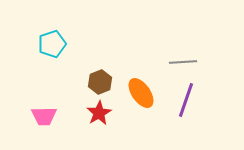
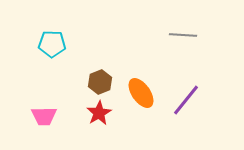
cyan pentagon: rotated 20 degrees clockwise
gray line: moved 27 px up; rotated 8 degrees clockwise
purple line: rotated 20 degrees clockwise
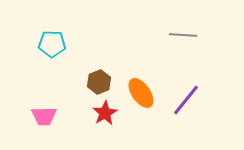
brown hexagon: moved 1 px left
red star: moved 6 px right
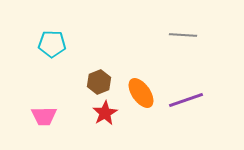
purple line: rotated 32 degrees clockwise
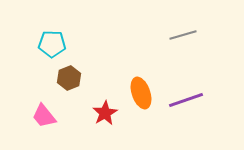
gray line: rotated 20 degrees counterclockwise
brown hexagon: moved 30 px left, 4 px up
orange ellipse: rotated 16 degrees clockwise
pink trapezoid: rotated 52 degrees clockwise
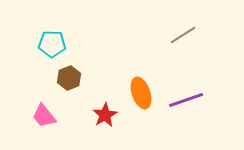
gray line: rotated 16 degrees counterclockwise
red star: moved 2 px down
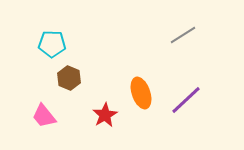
brown hexagon: rotated 15 degrees counterclockwise
purple line: rotated 24 degrees counterclockwise
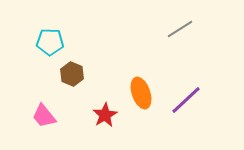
gray line: moved 3 px left, 6 px up
cyan pentagon: moved 2 px left, 2 px up
brown hexagon: moved 3 px right, 4 px up
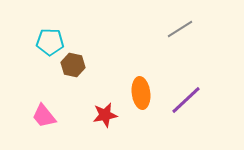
brown hexagon: moved 1 px right, 9 px up; rotated 10 degrees counterclockwise
orange ellipse: rotated 12 degrees clockwise
red star: rotated 20 degrees clockwise
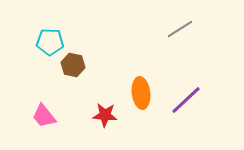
red star: rotated 15 degrees clockwise
